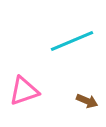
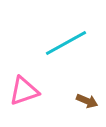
cyan line: moved 6 px left, 2 px down; rotated 6 degrees counterclockwise
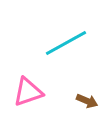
pink triangle: moved 4 px right, 1 px down
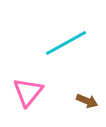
pink triangle: rotated 32 degrees counterclockwise
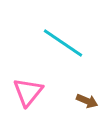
cyan line: moved 3 px left; rotated 63 degrees clockwise
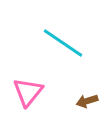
brown arrow: rotated 140 degrees clockwise
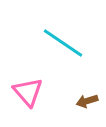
pink triangle: rotated 20 degrees counterclockwise
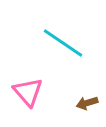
brown arrow: moved 2 px down
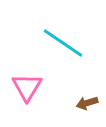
pink triangle: moved 1 px left, 5 px up; rotated 12 degrees clockwise
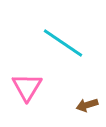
brown arrow: moved 2 px down
